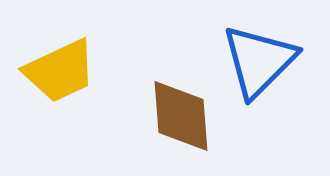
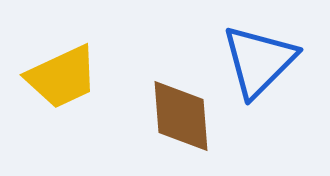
yellow trapezoid: moved 2 px right, 6 px down
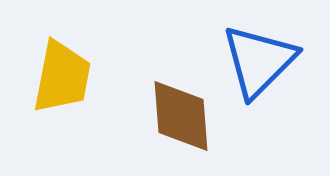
yellow trapezoid: rotated 54 degrees counterclockwise
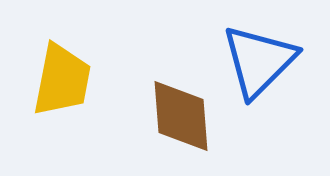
yellow trapezoid: moved 3 px down
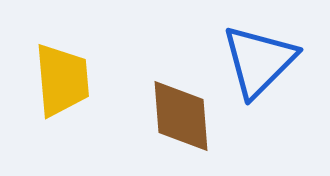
yellow trapezoid: rotated 16 degrees counterclockwise
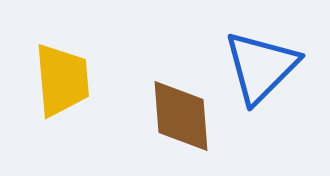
blue triangle: moved 2 px right, 6 px down
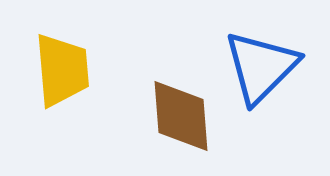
yellow trapezoid: moved 10 px up
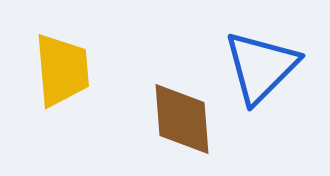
brown diamond: moved 1 px right, 3 px down
